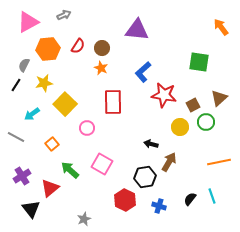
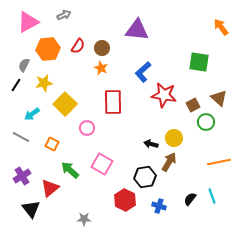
brown triangle: rotated 36 degrees counterclockwise
yellow circle: moved 6 px left, 11 px down
gray line: moved 5 px right
orange square: rotated 24 degrees counterclockwise
gray star: rotated 24 degrees clockwise
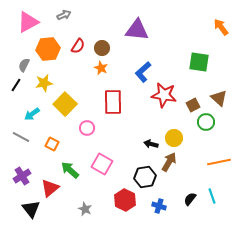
gray star: moved 1 px right, 10 px up; rotated 24 degrees clockwise
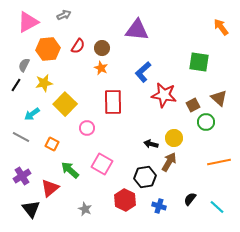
cyan line: moved 5 px right, 11 px down; rotated 28 degrees counterclockwise
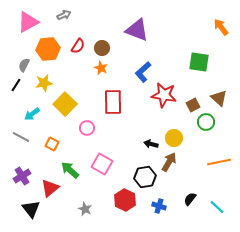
purple triangle: rotated 15 degrees clockwise
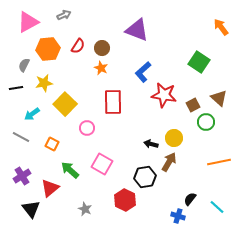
green square: rotated 25 degrees clockwise
black line: moved 3 px down; rotated 48 degrees clockwise
blue cross: moved 19 px right, 10 px down
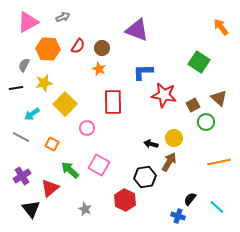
gray arrow: moved 1 px left, 2 px down
orange hexagon: rotated 10 degrees clockwise
orange star: moved 2 px left, 1 px down
blue L-shape: rotated 40 degrees clockwise
pink square: moved 3 px left, 1 px down
